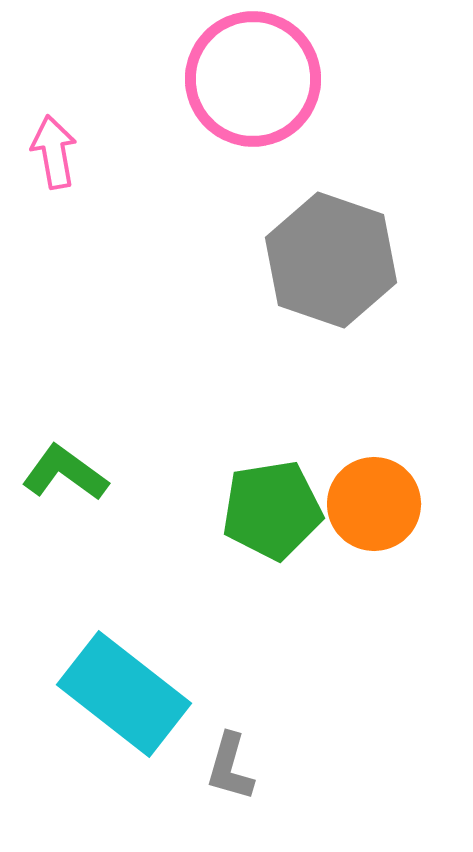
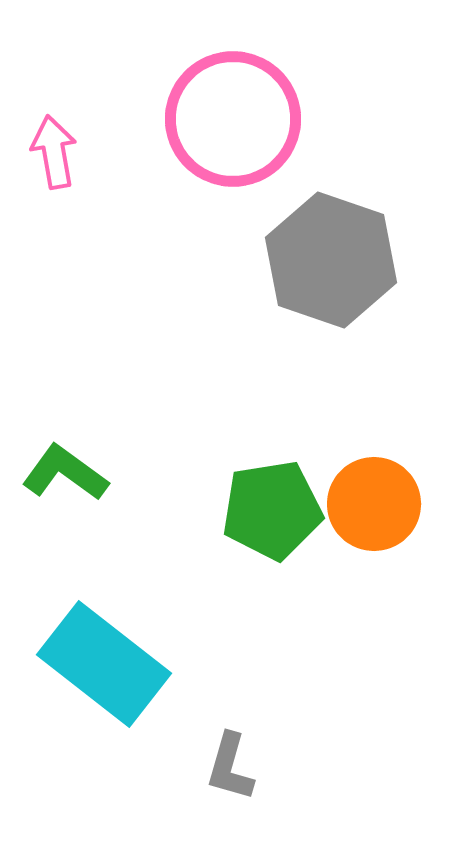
pink circle: moved 20 px left, 40 px down
cyan rectangle: moved 20 px left, 30 px up
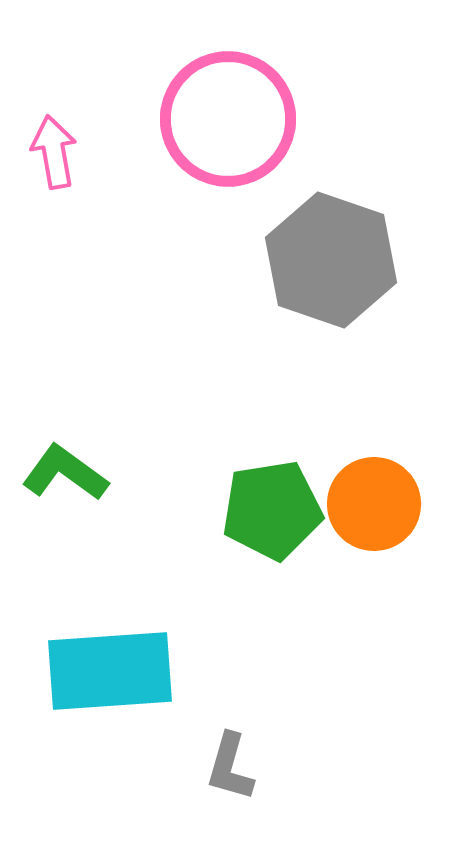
pink circle: moved 5 px left
cyan rectangle: moved 6 px right, 7 px down; rotated 42 degrees counterclockwise
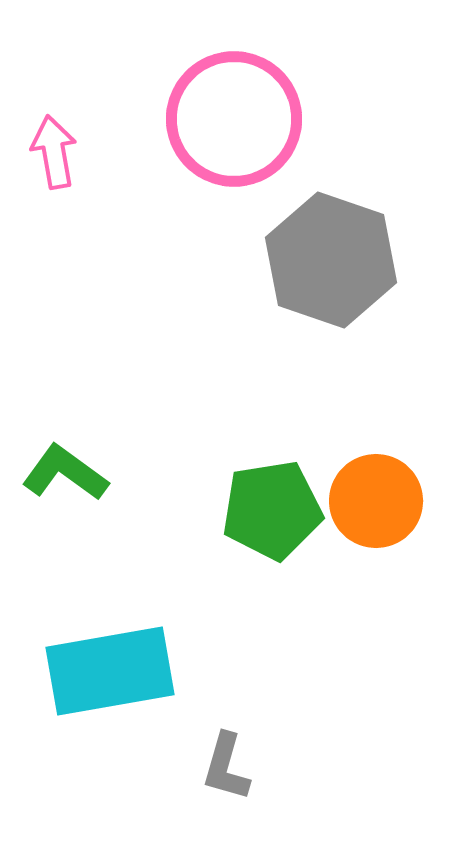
pink circle: moved 6 px right
orange circle: moved 2 px right, 3 px up
cyan rectangle: rotated 6 degrees counterclockwise
gray L-shape: moved 4 px left
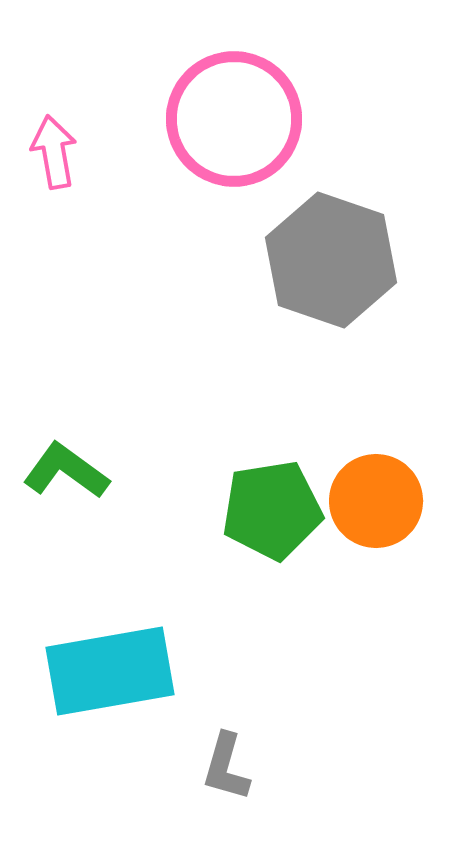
green L-shape: moved 1 px right, 2 px up
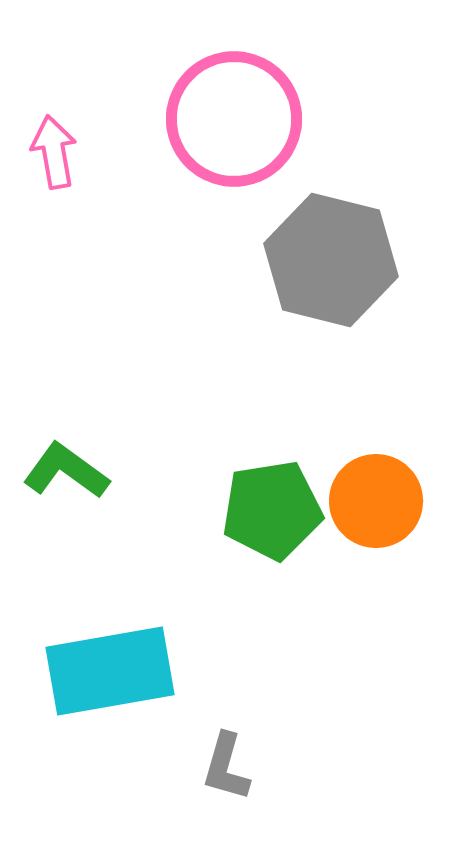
gray hexagon: rotated 5 degrees counterclockwise
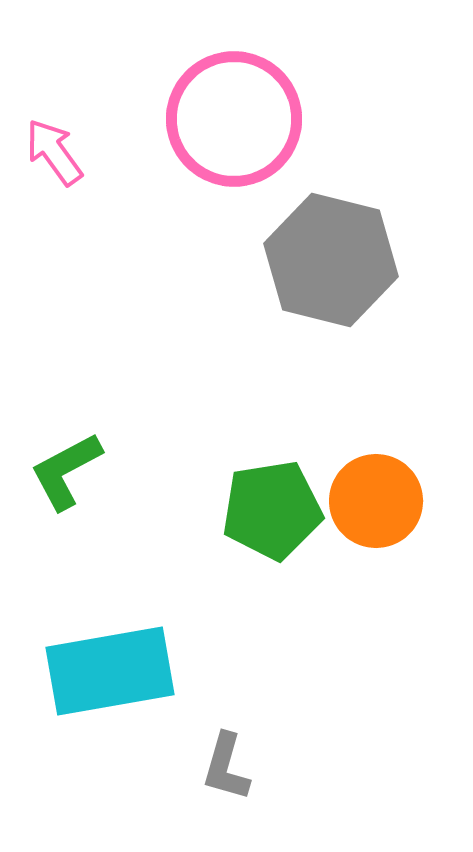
pink arrow: rotated 26 degrees counterclockwise
green L-shape: rotated 64 degrees counterclockwise
